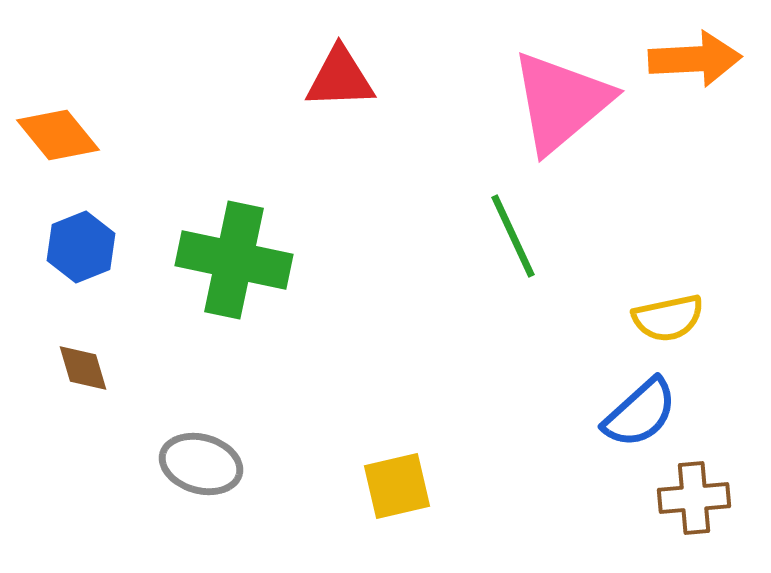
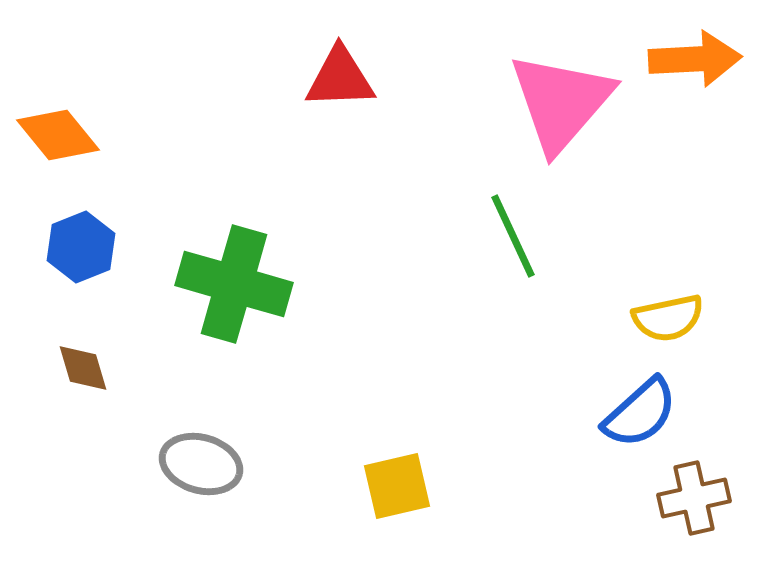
pink triangle: rotated 9 degrees counterclockwise
green cross: moved 24 px down; rotated 4 degrees clockwise
brown cross: rotated 8 degrees counterclockwise
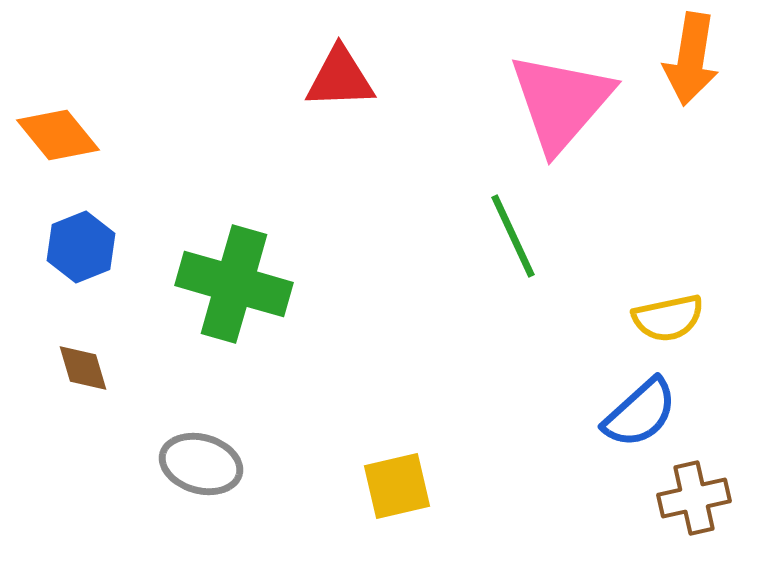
orange arrow: moved 4 px left; rotated 102 degrees clockwise
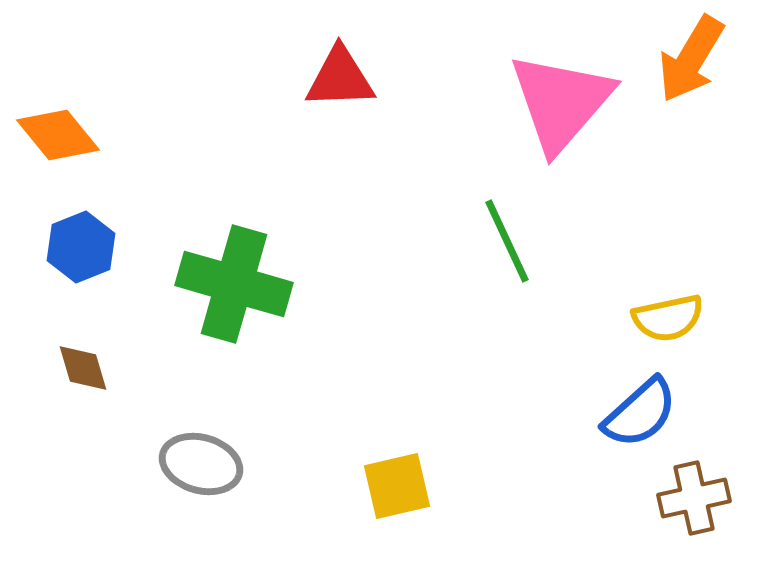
orange arrow: rotated 22 degrees clockwise
green line: moved 6 px left, 5 px down
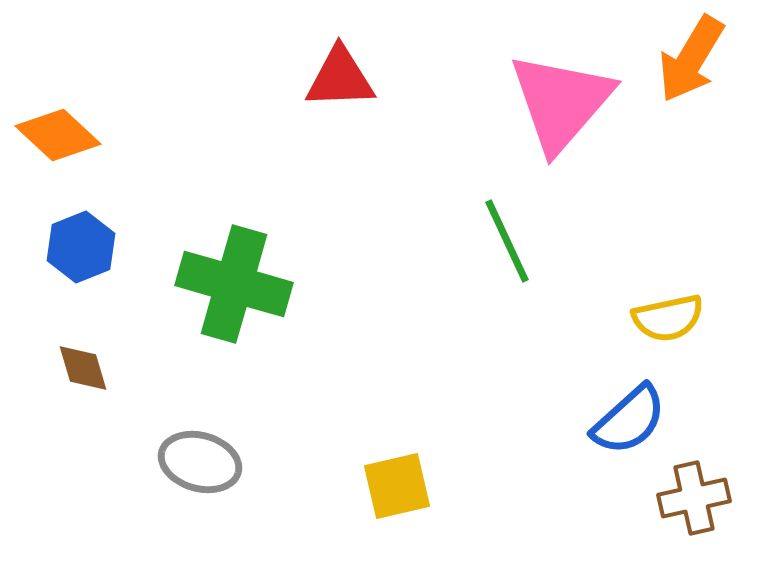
orange diamond: rotated 8 degrees counterclockwise
blue semicircle: moved 11 px left, 7 px down
gray ellipse: moved 1 px left, 2 px up
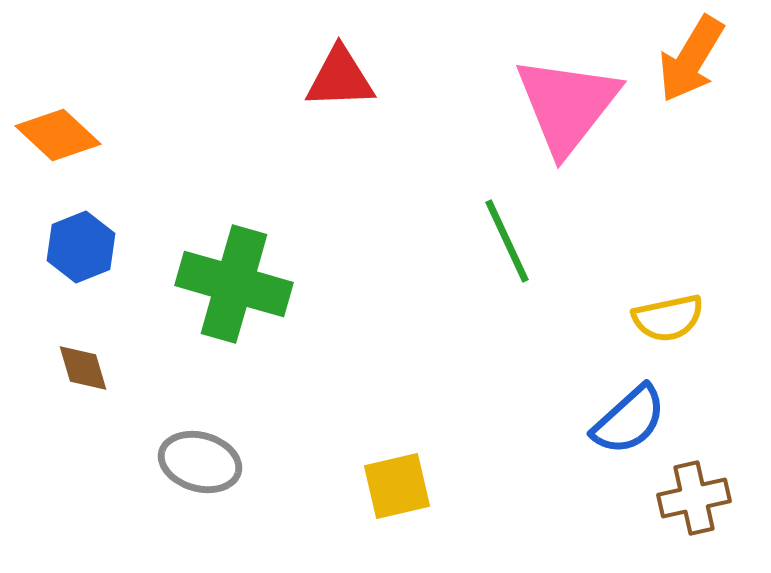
pink triangle: moved 6 px right, 3 px down; rotated 3 degrees counterclockwise
